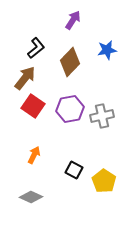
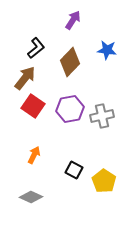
blue star: rotated 18 degrees clockwise
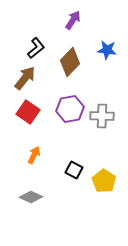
red square: moved 5 px left, 6 px down
gray cross: rotated 15 degrees clockwise
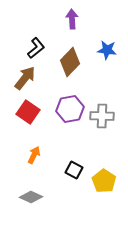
purple arrow: moved 1 px left, 1 px up; rotated 36 degrees counterclockwise
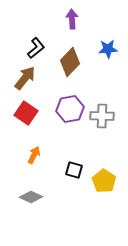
blue star: moved 1 px right, 1 px up; rotated 12 degrees counterclockwise
red square: moved 2 px left, 1 px down
black square: rotated 12 degrees counterclockwise
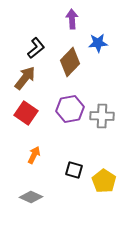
blue star: moved 10 px left, 6 px up
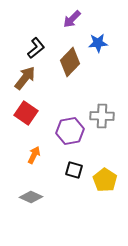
purple arrow: rotated 132 degrees counterclockwise
purple hexagon: moved 22 px down
yellow pentagon: moved 1 px right, 1 px up
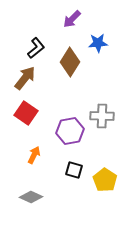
brown diamond: rotated 12 degrees counterclockwise
